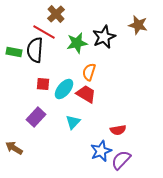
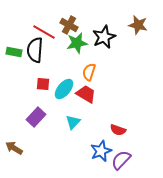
brown cross: moved 13 px right, 11 px down; rotated 18 degrees counterclockwise
red semicircle: rotated 28 degrees clockwise
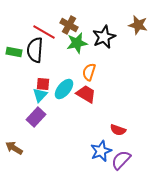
cyan triangle: moved 33 px left, 27 px up
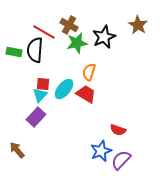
brown star: rotated 18 degrees clockwise
brown arrow: moved 3 px right, 2 px down; rotated 18 degrees clockwise
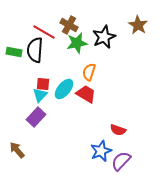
purple semicircle: moved 1 px down
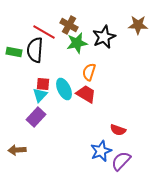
brown star: rotated 30 degrees counterclockwise
cyan ellipse: rotated 65 degrees counterclockwise
brown arrow: rotated 54 degrees counterclockwise
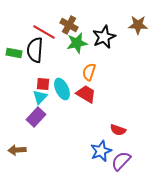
green rectangle: moved 1 px down
cyan ellipse: moved 2 px left
cyan triangle: moved 2 px down
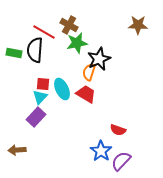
black star: moved 5 px left, 22 px down
blue star: rotated 15 degrees counterclockwise
